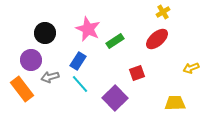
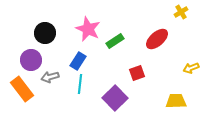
yellow cross: moved 18 px right
cyan line: rotated 48 degrees clockwise
yellow trapezoid: moved 1 px right, 2 px up
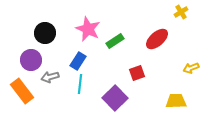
orange rectangle: moved 2 px down
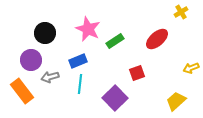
blue rectangle: rotated 36 degrees clockwise
yellow trapezoid: rotated 40 degrees counterclockwise
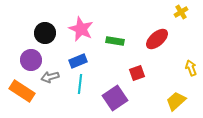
pink star: moved 7 px left
green rectangle: rotated 42 degrees clockwise
yellow arrow: rotated 91 degrees clockwise
orange rectangle: rotated 20 degrees counterclockwise
purple square: rotated 10 degrees clockwise
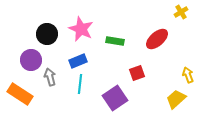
black circle: moved 2 px right, 1 px down
yellow arrow: moved 3 px left, 7 px down
gray arrow: rotated 90 degrees clockwise
orange rectangle: moved 2 px left, 3 px down
yellow trapezoid: moved 2 px up
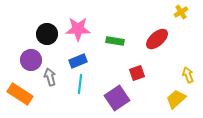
pink star: moved 3 px left; rotated 25 degrees counterclockwise
purple square: moved 2 px right
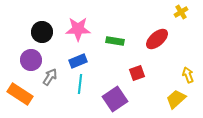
black circle: moved 5 px left, 2 px up
gray arrow: rotated 48 degrees clockwise
purple square: moved 2 px left, 1 px down
